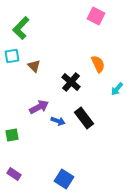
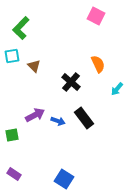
purple arrow: moved 4 px left, 8 px down
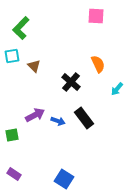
pink square: rotated 24 degrees counterclockwise
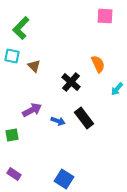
pink square: moved 9 px right
cyan square: rotated 21 degrees clockwise
purple arrow: moved 3 px left, 5 px up
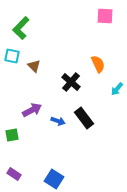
blue square: moved 10 px left
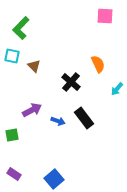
blue square: rotated 18 degrees clockwise
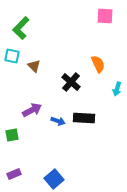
cyan arrow: rotated 24 degrees counterclockwise
black rectangle: rotated 50 degrees counterclockwise
purple rectangle: rotated 56 degrees counterclockwise
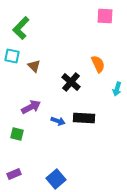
purple arrow: moved 1 px left, 3 px up
green square: moved 5 px right, 1 px up; rotated 24 degrees clockwise
blue square: moved 2 px right
